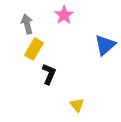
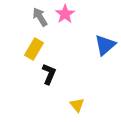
pink star: moved 1 px right, 1 px up
gray arrow: moved 13 px right, 7 px up; rotated 18 degrees counterclockwise
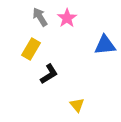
pink star: moved 2 px right, 4 px down
blue triangle: rotated 35 degrees clockwise
yellow rectangle: moved 3 px left
black L-shape: rotated 35 degrees clockwise
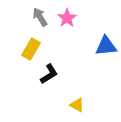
blue triangle: moved 1 px right, 1 px down
yellow triangle: rotated 21 degrees counterclockwise
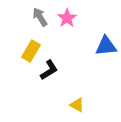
yellow rectangle: moved 2 px down
black L-shape: moved 4 px up
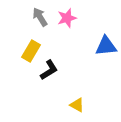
pink star: rotated 18 degrees clockwise
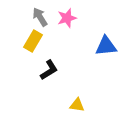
yellow rectangle: moved 2 px right, 10 px up
yellow triangle: rotated 21 degrees counterclockwise
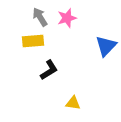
yellow rectangle: rotated 55 degrees clockwise
blue triangle: rotated 40 degrees counterclockwise
yellow triangle: moved 4 px left, 2 px up
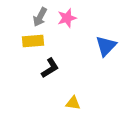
gray arrow: rotated 120 degrees counterclockwise
black L-shape: moved 1 px right, 2 px up
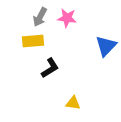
pink star: rotated 24 degrees clockwise
